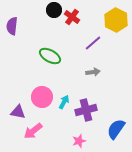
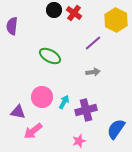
red cross: moved 2 px right, 4 px up
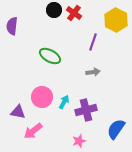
purple line: moved 1 px up; rotated 30 degrees counterclockwise
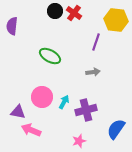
black circle: moved 1 px right, 1 px down
yellow hexagon: rotated 20 degrees counterclockwise
purple line: moved 3 px right
pink arrow: moved 2 px left, 1 px up; rotated 60 degrees clockwise
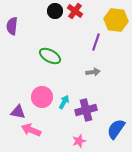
red cross: moved 1 px right, 2 px up
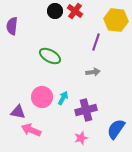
cyan arrow: moved 1 px left, 4 px up
pink star: moved 2 px right, 3 px up
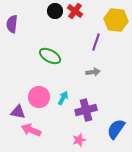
purple semicircle: moved 2 px up
pink circle: moved 3 px left
pink star: moved 2 px left, 2 px down
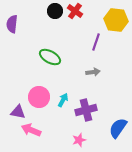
green ellipse: moved 1 px down
cyan arrow: moved 2 px down
blue semicircle: moved 2 px right, 1 px up
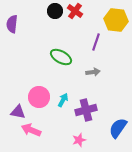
green ellipse: moved 11 px right
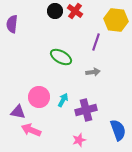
blue semicircle: moved 2 px down; rotated 125 degrees clockwise
